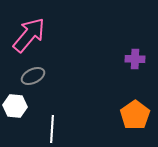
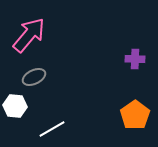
gray ellipse: moved 1 px right, 1 px down
white line: rotated 56 degrees clockwise
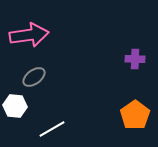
pink arrow: rotated 42 degrees clockwise
gray ellipse: rotated 10 degrees counterclockwise
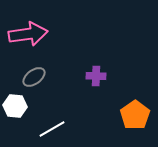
pink arrow: moved 1 px left, 1 px up
purple cross: moved 39 px left, 17 px down
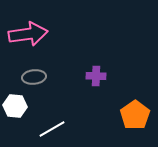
gray ellipse: rotated 30 degrees clockwise
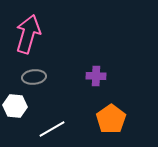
pink arrow: rotated 66 degrees counterclockwise
orange pentagon: moved 24 px left, 4 px down
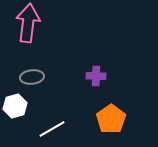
pink arrow: moved 11 px up; rotated 9 degrees counterclockwise
gray ellipse: moved 2 px left
white hexagon: rotated 20 degrees counterclockwise
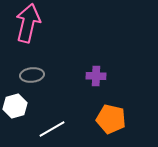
pink arrow: rotated 6 degrees clockwise
gray ellipse: moved 2 px up
orange pentagon: rotated 24 degrees counterclockwise
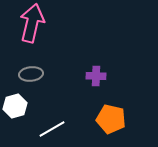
pink arrow: moved 4 px right
gray ellipse: moved 1 px left, 1 px up
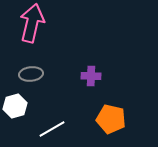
purple cross: moved 5 px left
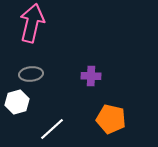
white hexagon: moved 2 px right, 4 px up
white line: rotated 12 degrees counterclockwise
